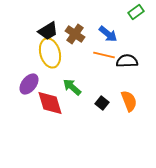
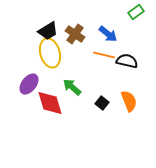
black semicircle: rotated 15 degrees clockwise
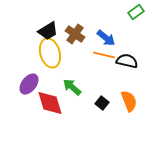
blue arrow: moved 2 px left, 4 px down
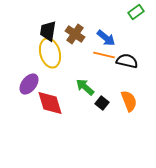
black trapezoid: rotated 130 degrees clockwise
green arrow: moved 13 px right
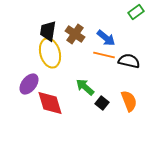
black semicircle: moved 2 px right
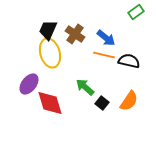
black trapezoid: moved 1 px up; rotated 15 degrees clockwise
orange semicircle: rotated 55 degrees clockwise
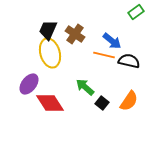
blue arrow: moved 6 px right, 3 px down
red diamond: rotated 16 degrees counterclockwise
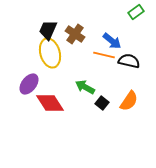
green arrow: rotated 12 degrees counterclockwise
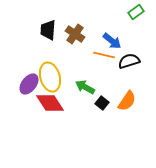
black trapezoid: rotated 20 degrees counterclockwise
yellow ellipse: moved 24 px down
black semicircle: rotated 30 degrees counterclockwise
orange semicircle: moved 2 px left
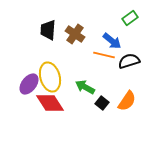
green rectangle: moved 6 px left, 6 px down
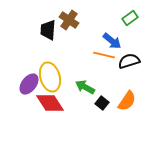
brown cross: moved 6 px left, 14 px up
